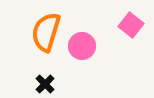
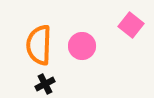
orange semicircle: moved 7 px left, 13 px down; rotated 15 degrees counterclockwise
black cross: rotated 18 degrees clockwise
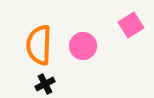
pink square: rotated 20 degrees clockwise
pink circle: moved 1 px right
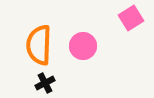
pink square: moved 7 px up
black cross: moved 1 px up
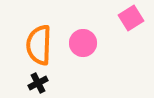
pink circle: moved 3 px up
black cross: moved 7 px left
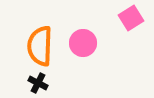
orange semicircle: moved 1 px right, 1 px down
black cross: rotated 36 degrees counterclockwise
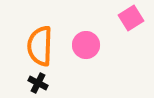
pink circle: moved 3 px right, 2 px down
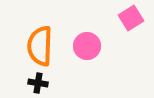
pink circle: moved 1 px right, 1 px down
black cross: rotated 18 degrees counterclockwise
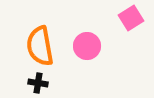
orange semicircle: rotated 12 degrees counterclockwise
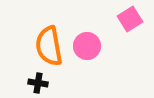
pink square: moved 1 px left, 1 px down
orange semicircle: moved 9 px right
